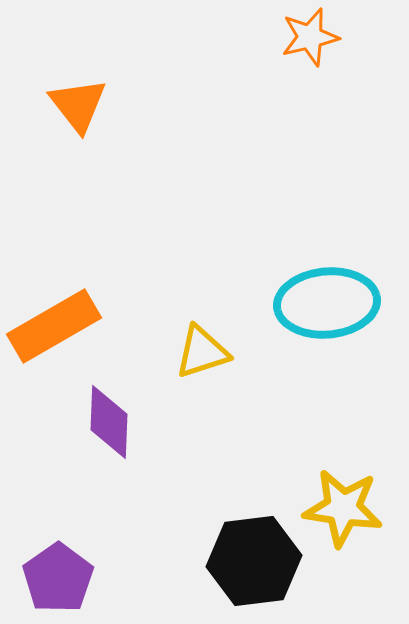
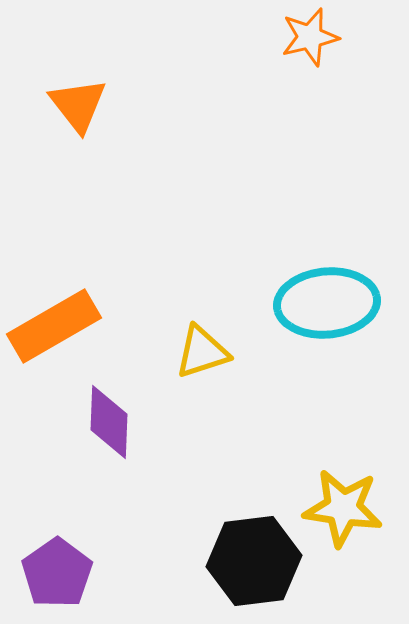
purple pentagon: moved 1 px left, 5 px up
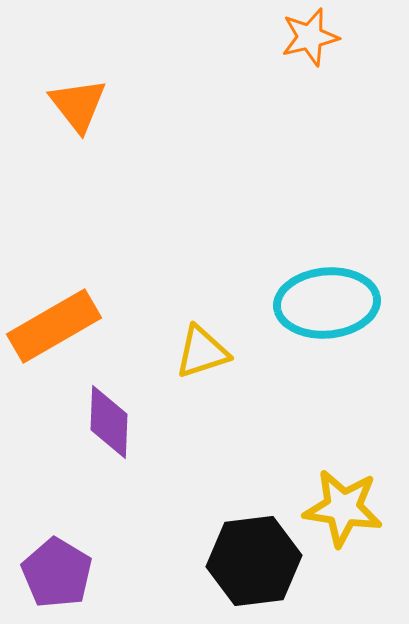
purple pentagon: rotated 6 degrees counterclockwise
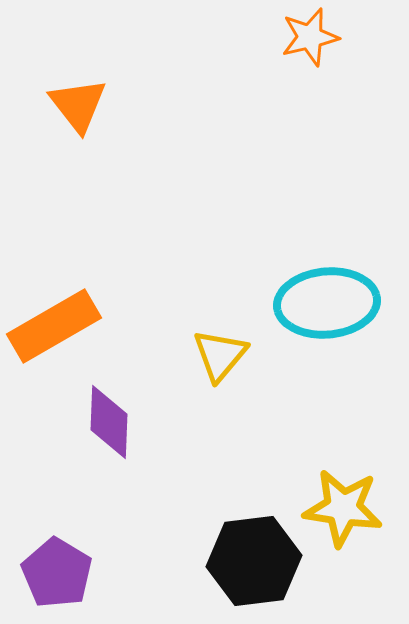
yellow triangle: moved 18 px right, 3 px down; rotated 32 degrees counterclockwise
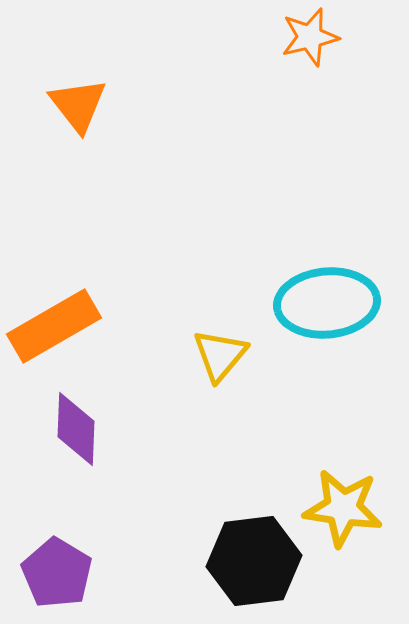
purple diamond: moved 33 px left, 7 px down
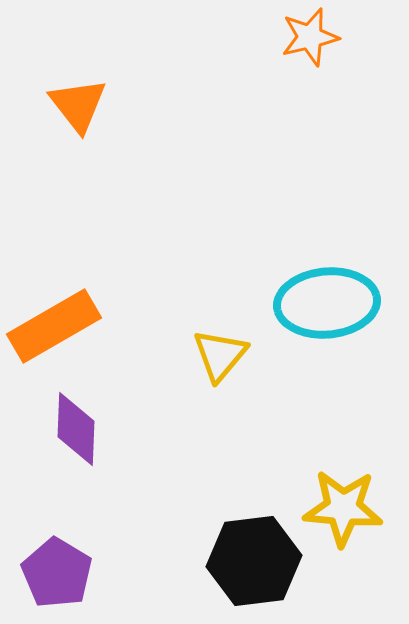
yellow star: rotated 4 degrees counterclockwise
